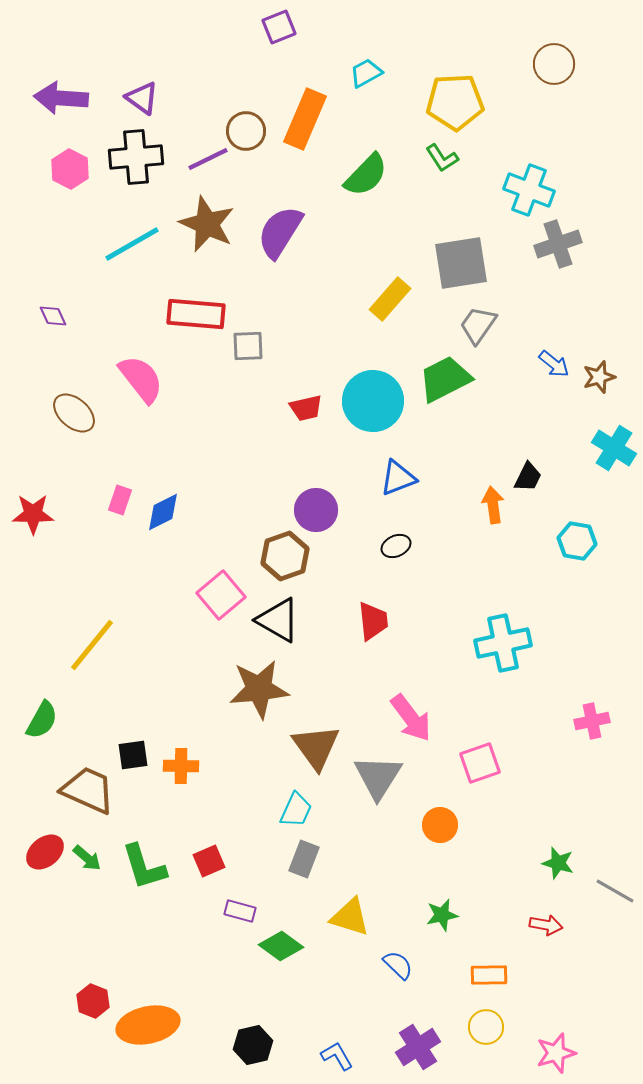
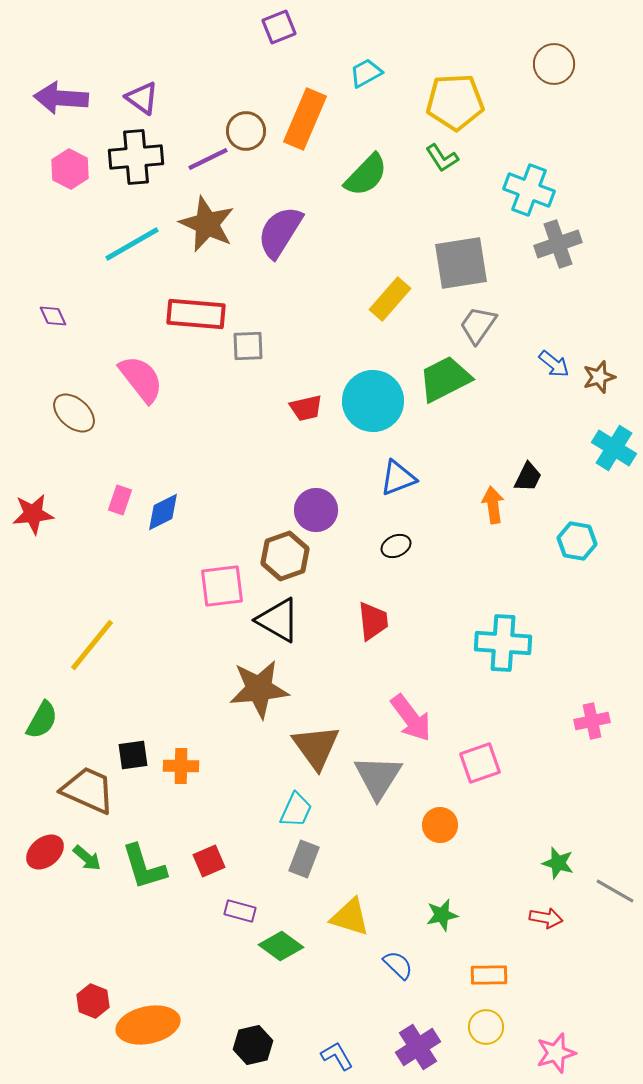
red star at (33, 514): rotated 6 degrees counterclockwise
pink square at (221, 595): moved 1 px right, 9 px up; rotated 33 degrees clockwise
cyan cross at (503, 643): rotated 16 degrees clockwise
red arrow at (546, 925): moved 7 px up
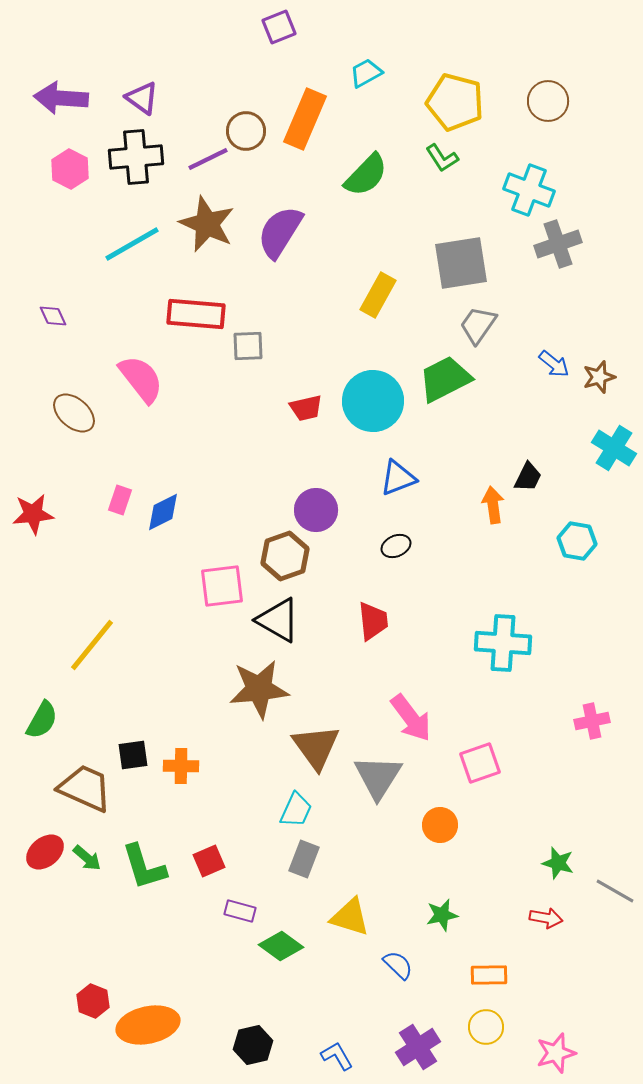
brown circle at (554, 64): moved 6 px left, 37 px down
yellow pentagon at (455, 102): rotated 18 degrees clockwise
yellow rectangle at (390, 299): moved 12 px left, 4 px up; rotated 12 degrees counterclockwise
brown trapezoid at (88, 790): moved 3 px left, 2 px up
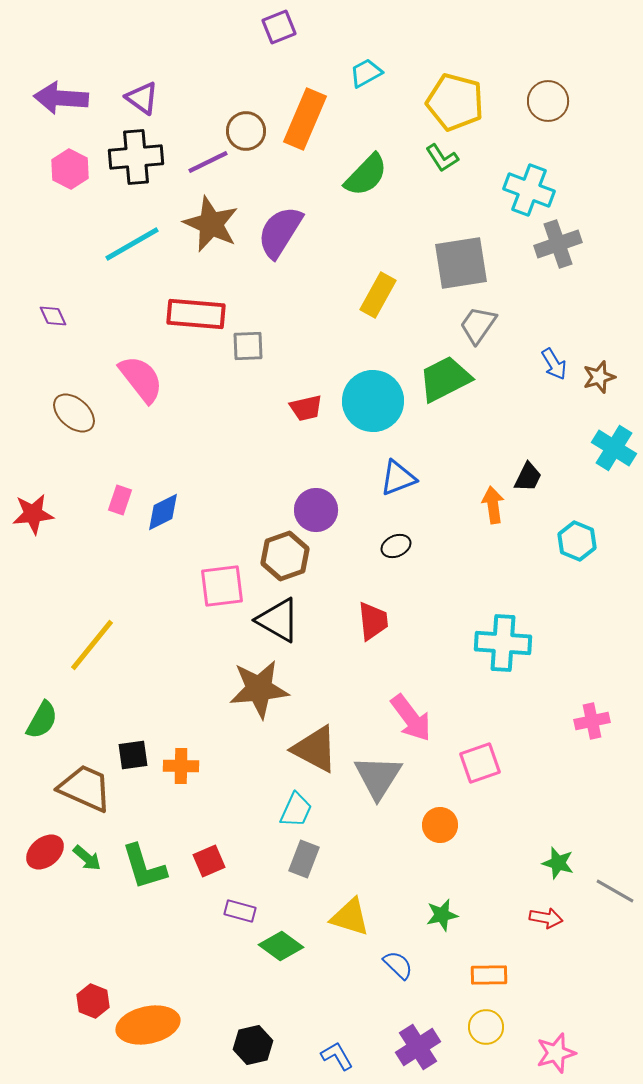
purple line at (208, 159): moved 3 px down
brown star at (207, 224): moved 4 px right
blue arrow at (554, 364): rotated 20 degrees clockwise
cyan hexagon at (577, 541): rotated 12 degrees clockwise
brown triangle at (316, 747): moved 1 px left, 2 px down; rotated 26 degrees counterclockwise
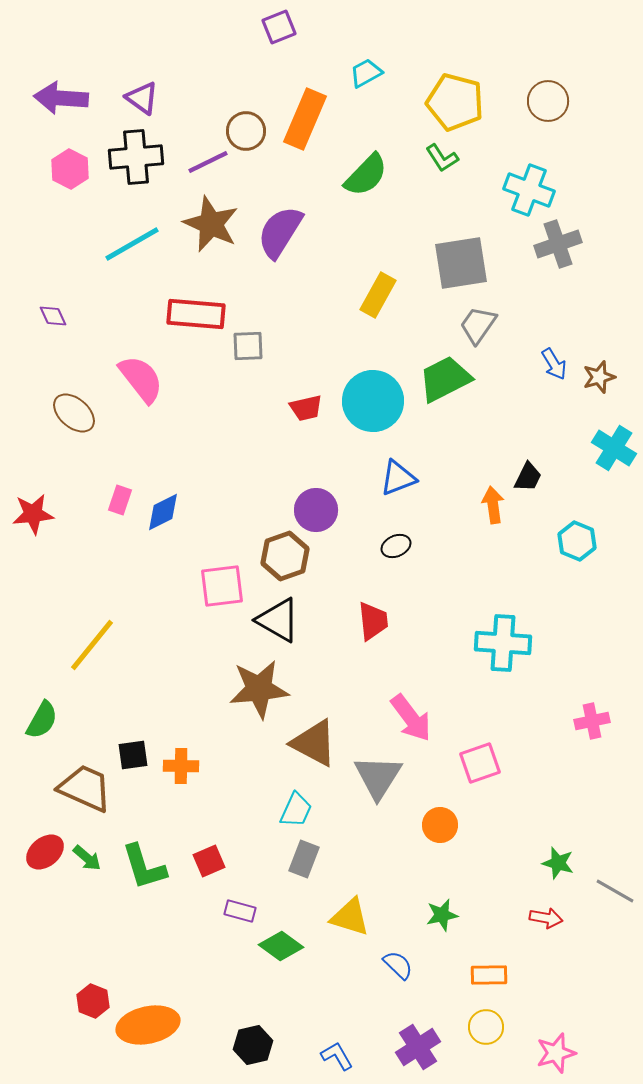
brown triangle at (315, 749): moved 1 px left, 6 px up
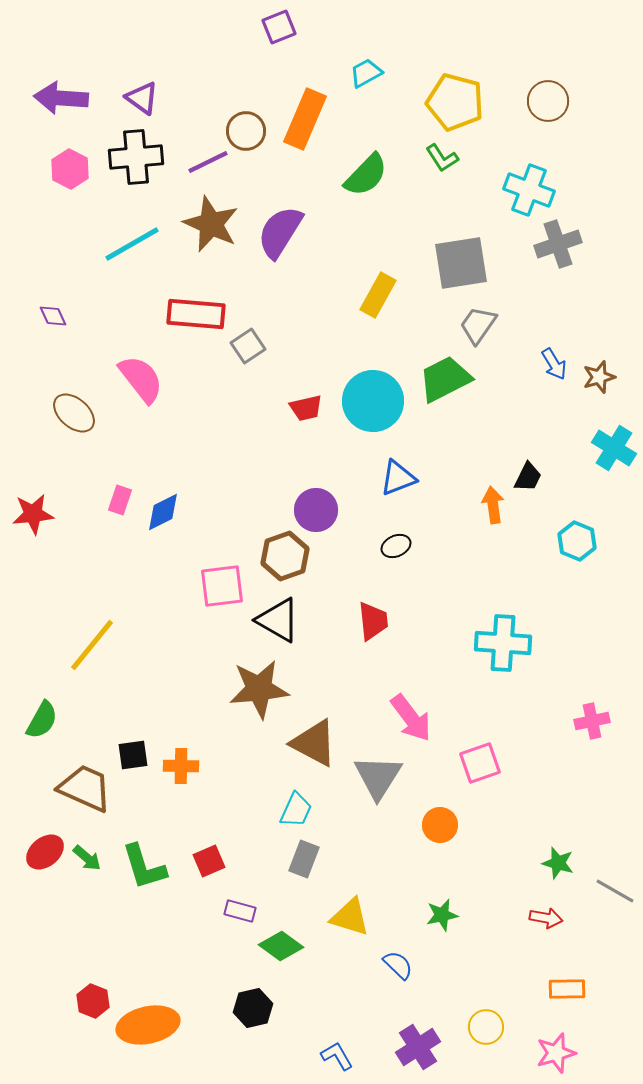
gray square at (248, 346): rotated 32 degrees counterclockwise
orange rectangle at (489, 975): moved 78 px right, 14 px down
black hexagon at (253, 1045): moved 37 px up
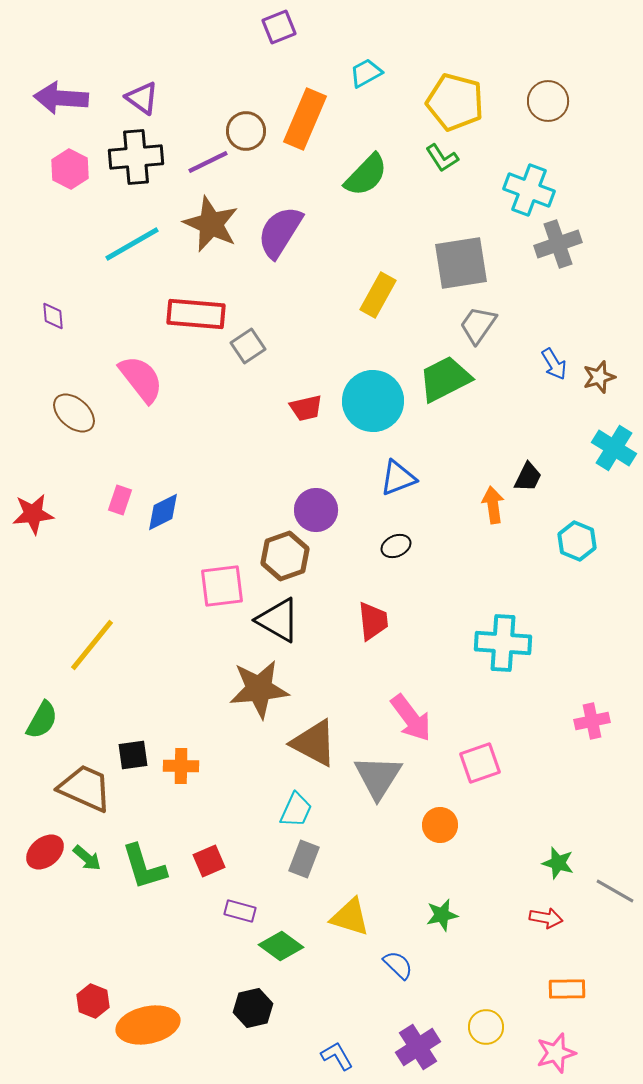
purple diamond at (53, 316): rotated 20 degrees clockwise
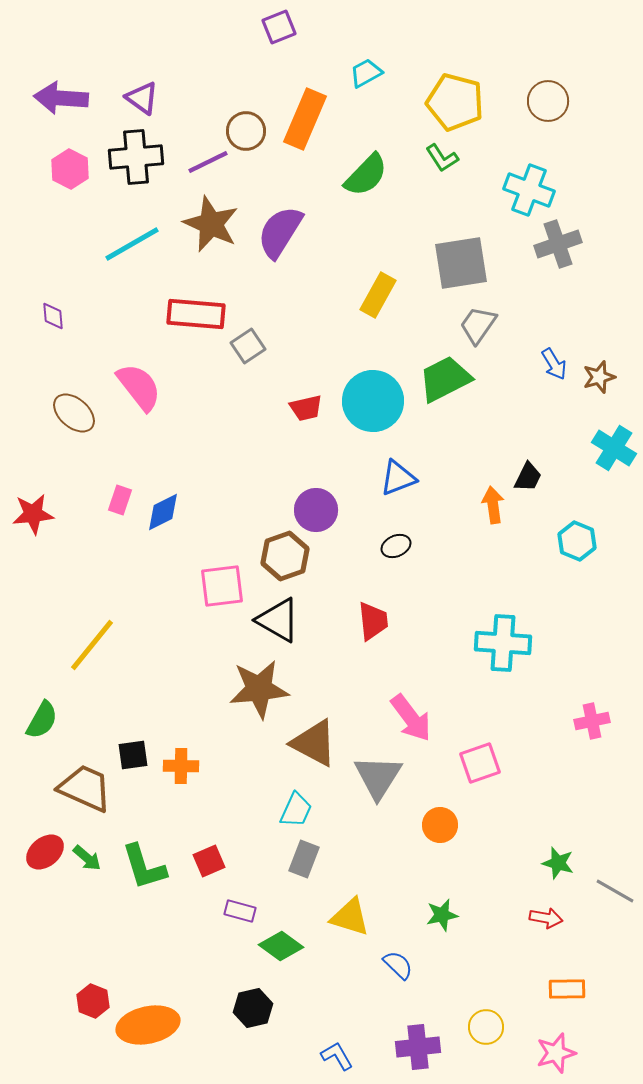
pink semicircle at (141, 379): moved 2 px left, 8 px down
purple cross at (418, 1047): rotated 27 degrees clockwise
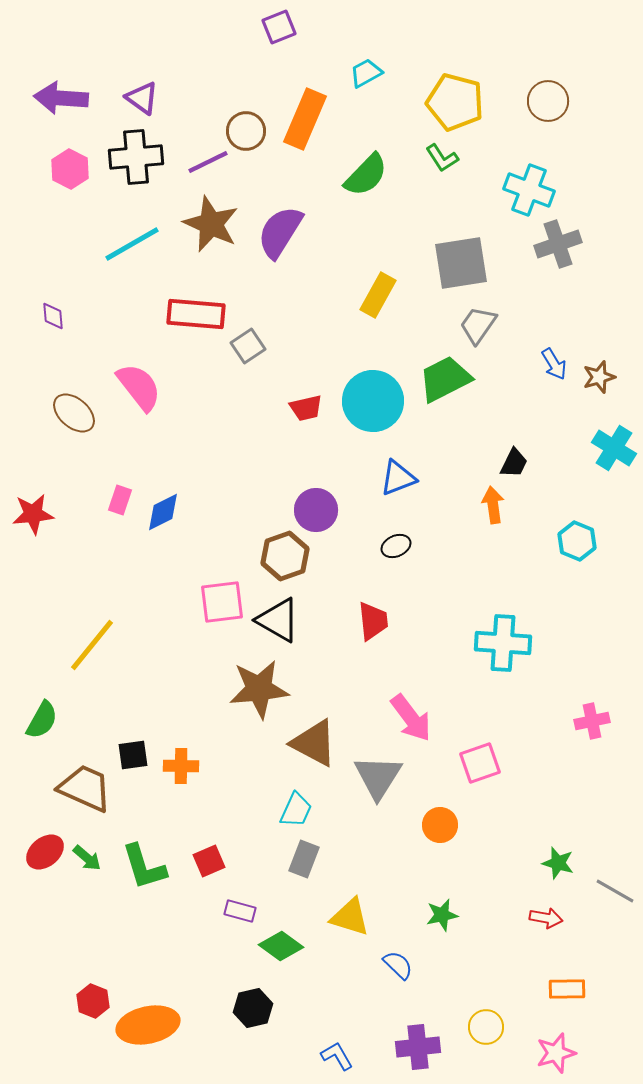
black trapezoid at (528, 477): moved 14 px left, 14 px up
pink square at (222, 586): moved 16 px down
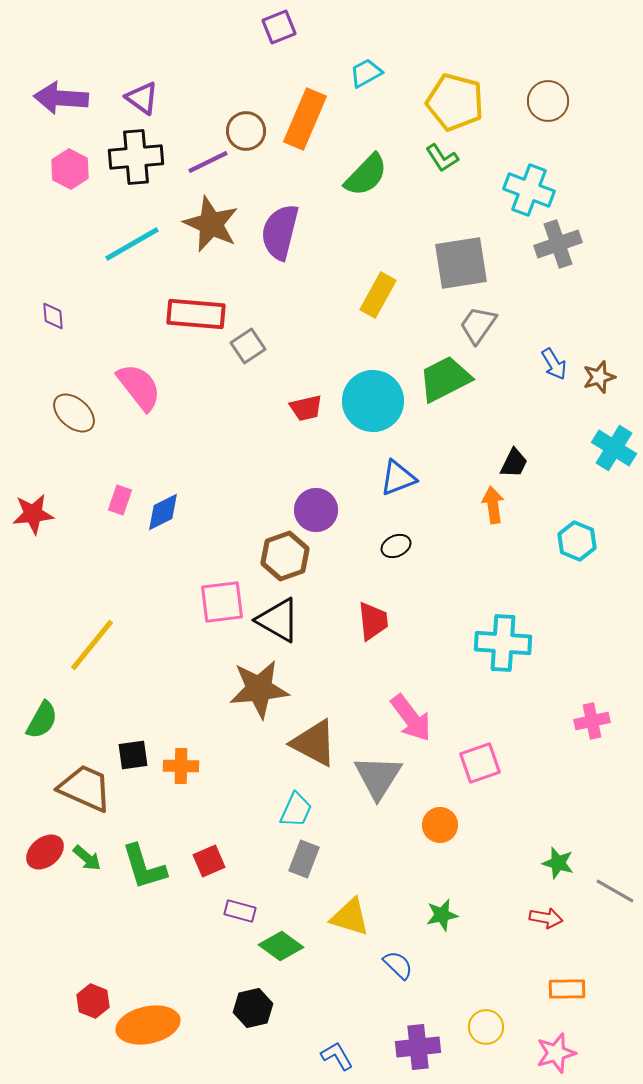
purple semicircle at (280, 232): rotated 18 degrees counterclockwise
